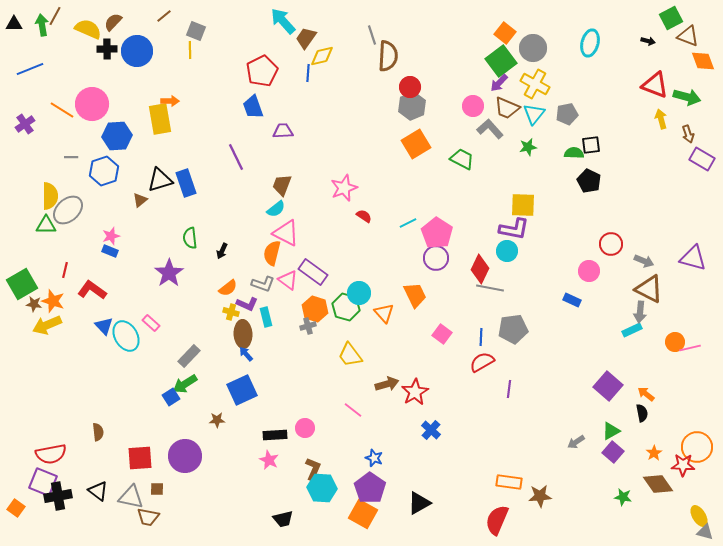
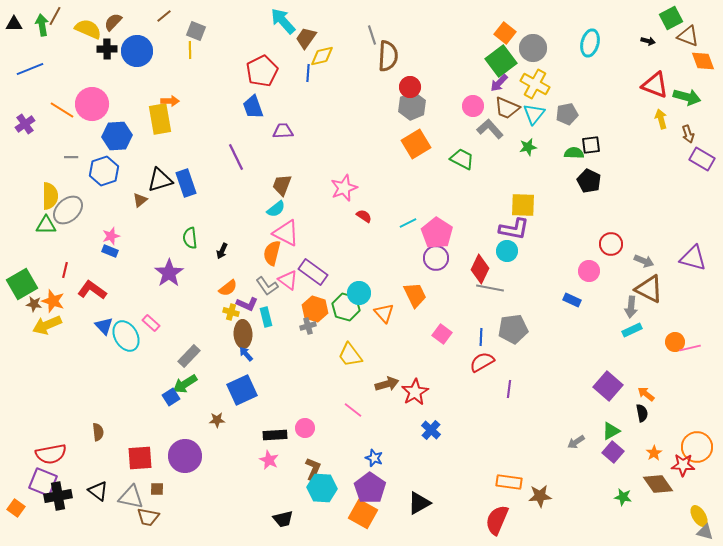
gray L-shape at (263, 284): moved 4 px right, 2 px down; rotated 35 degrees clockwise
gray arrow at (640, 312): moved 9 px left, 5 px up
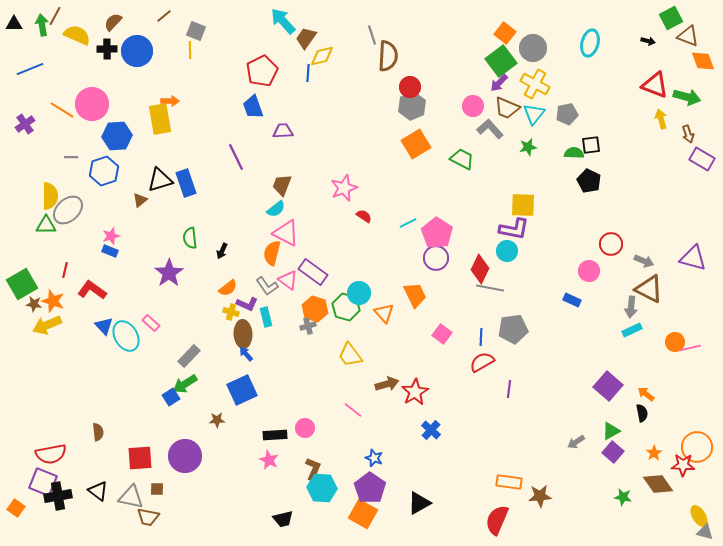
yellow semicircle at (88, 29): moved 11 px left, 6 px down
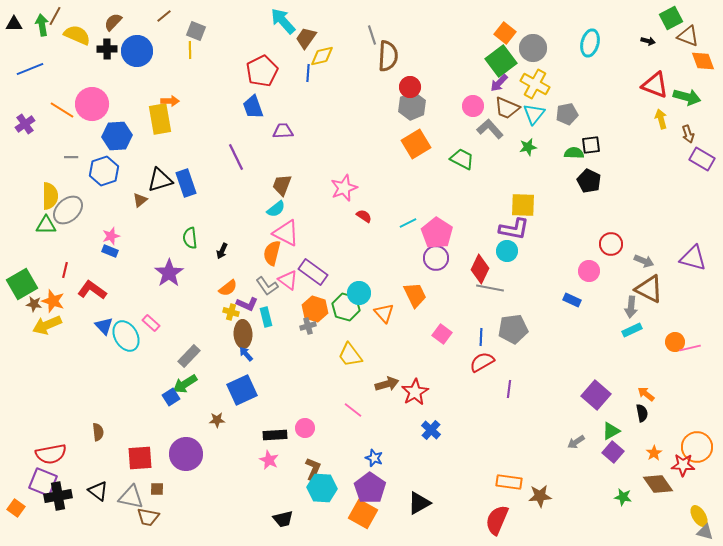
purple square at (608, 386): moved 12 px left, 9 px down
purple circle at (185, 456): moved 1 px right, 2 px up
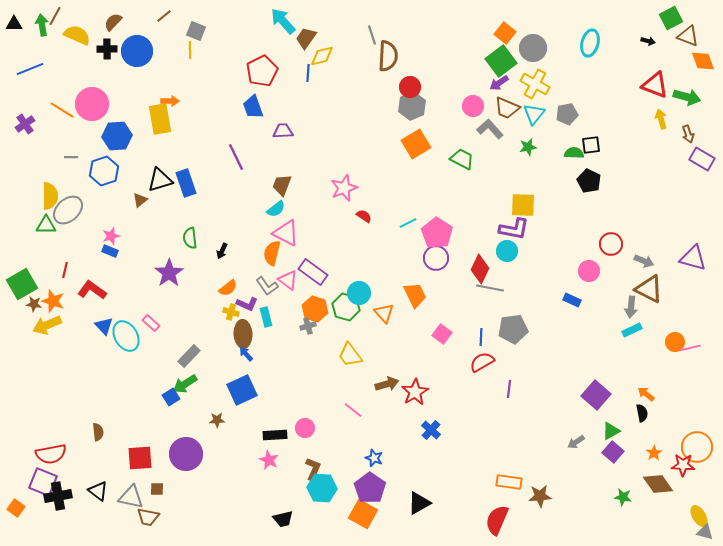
purple arrow at (499, 83): rotated 12 degrees clockwise
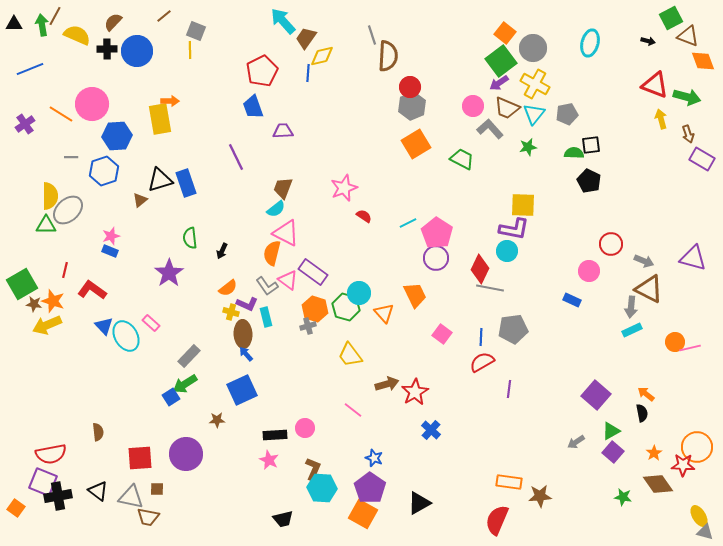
orange line at (62, 110): moved 1 px left, 4 px down
brown trapezoid at (282, 185): moved 1 px right, 3 px down
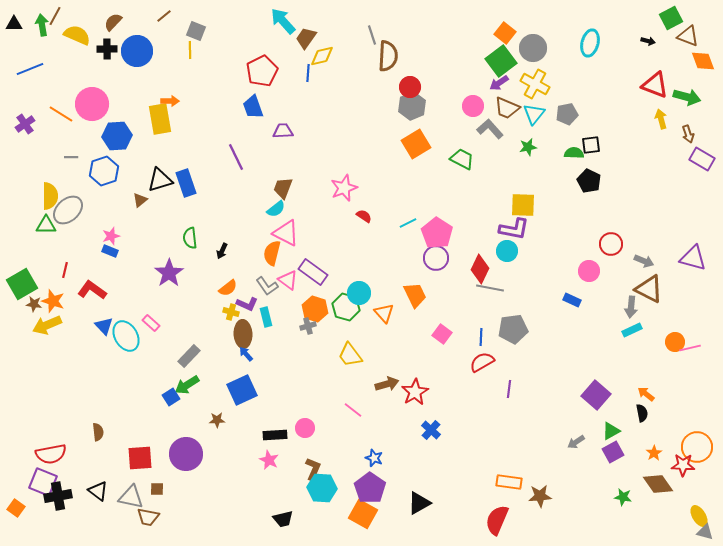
green arrow at (185, 384): moved 2 px right, 1 px down
purple square at (613, 452): rotated 20 degrees clockwise
